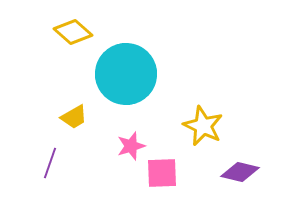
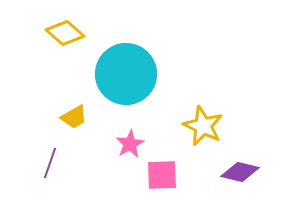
yellow diamond: moved 8 px left, 1 px down
pink star: moved 1 px left, 2 px up; rotated 12 degrees counterclockwise
pink square: moved 2 px down
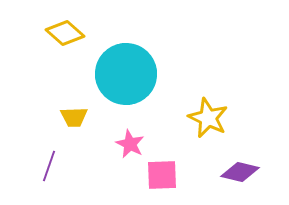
yellow trapezoid: rotated 28 degrees clockwise
yellow star: moved 5 px right, 8 px up
pink star: rotated 16 degrees counterclockwise
purple line: moved 1 px left, 3 px down
